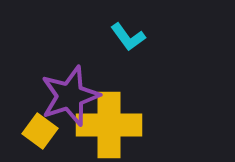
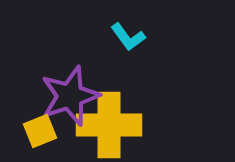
yellow square: rotated 32 degrees clockwise
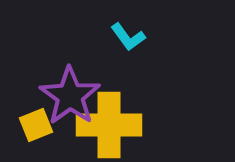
purple star: rotated 18 degrees counterclockwise
yellow square: moved 4 px left, 6 px up
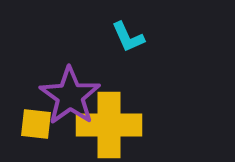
cyan L-shape: rotated 12 degrees clockwise
yellow square: moved 1 px up; rotated 28 degrees clockwise
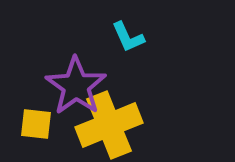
purple star: moved 6 px right, 10 px up
yellow cross: rotated 22 degrees counterclockwise
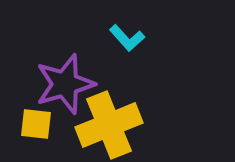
cyan L-shape: moved 1 px left, 1 px down; rotated 18 degrees counterclockwise
purple star: moved 11 px left, 2 px up; rotated 20 degrees clockwise
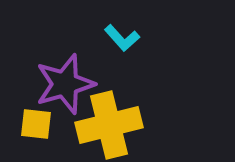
cyan L-shape: moved 5 px left
yellow cross: rotated 8 degrees clockwise
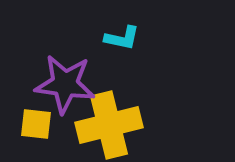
cyan L-shape: rotated 36 degrees counterclockwise
purple star: rotated 24 degrees clockwise
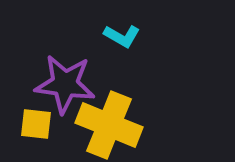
cyan L-shape: moved 2 px up; rotated 18 degrees clockwise
yellow cross: rotated 36 degrees clockwise
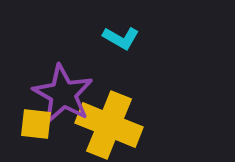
cyan L-shape: moved 1 px left, 2 px down
purple star: moved 2 px left, 10 px down; rotated 22 degrees clockwise
